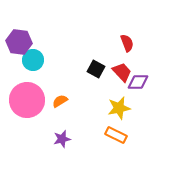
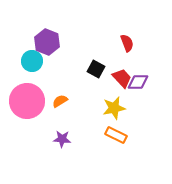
purple hexagon: moved 28 px right; rotated 15 degrees clockwise
cyan circle: moved 1 px left, 1 px down
red trapezoid: moved 6 px down
pink circle: moved 1 px down
yellow star: moved 5 px left
purple star: rotated 18 degrees clockwise
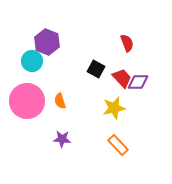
orange semicircle: rotated 77 degrees counterclockwise
orange rectangle: moved 2 px right, 10 px down; rotated 20 degrees clockwise
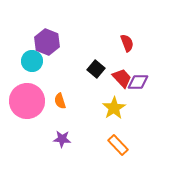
black square: rotated 12 degrees clockwise
yellow star: rotated 20 degrees counterclockwise
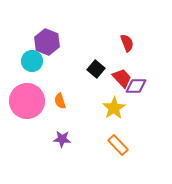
purple diamond: moved 2 px left, 4 px down
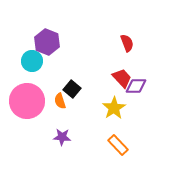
black square: moved 24 px left, 20 px down
purple star: moved 2 px up
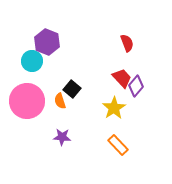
purple diamond: rotated 50 degrees counterclockwise
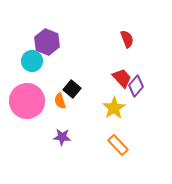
red semicircle: moved 4 px up
